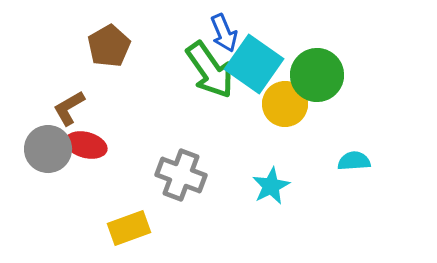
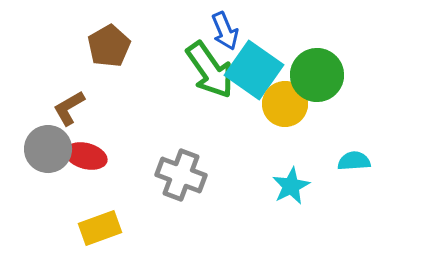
blue arrow: moved 1 px right, 2 px up
cyan square: moved 6 px down
red ellipse: moved 11 px down
cyan star: moved 20 px right
yellow rectangle: moved 29 px left
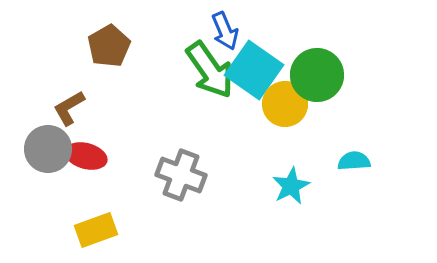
yellow rectangle: moved 4 px left, 2 px down
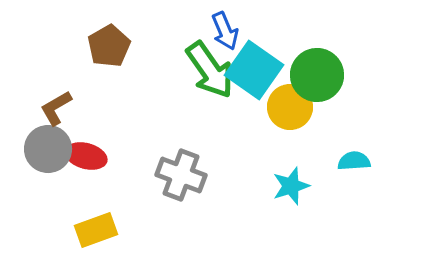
yellow circle: moved 5 px right, 3 px down
brown L-shape: moved 13 px left
cyan star: rotated 9 degrees clockwise
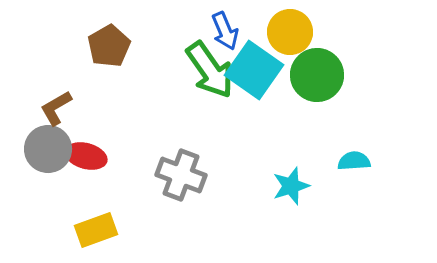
yellow circle: moved 75 px up
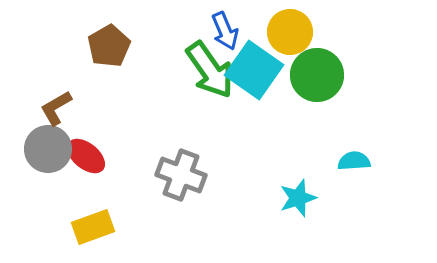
red ellipse: rotated 24 degrees clockwise
cyan star: moved 7 px right, 12 px down
yellow rectangle: moved 3 px left, 3 px up
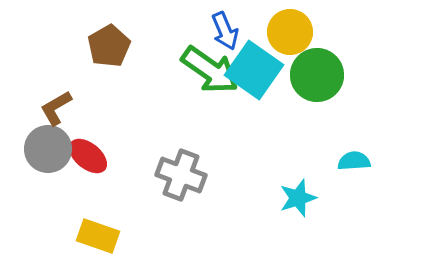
green arrow: rotated 20 degrees counterclockwise
red ellipse: moved 2 px right
yellow rectangle: moved 5 px right, 9 px down; rotated 39 degrees clockwise
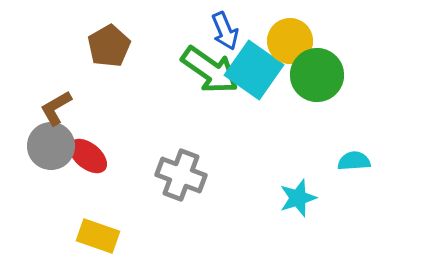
yellow circle: moved 9 px down
gray circle: moved 3 px right, 3 px up
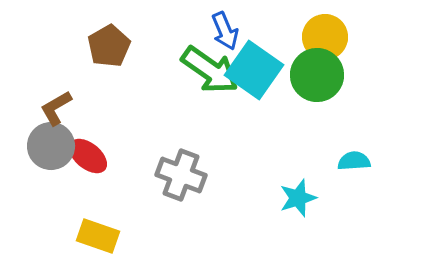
yellow circle: moved 35 px right, 4 px up
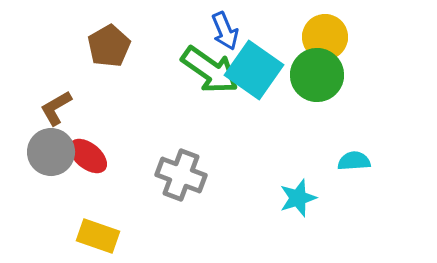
gray circle: moved 6 px down
